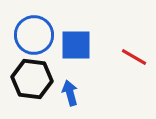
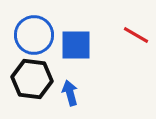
red line: moved 2 px right, 22 px up
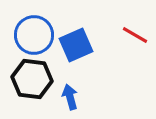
red line: moved 1 px left
blue square: rotated 24 degrees counterclockwise
blue arrow: moved 4 px down
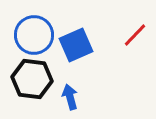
red line: rotated 76 degrees counterclockwise
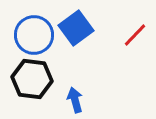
blue square: moved 17 px up; rotated 12 degrees counterclockwise
blue arrow: moved 5 px right, 3 px down
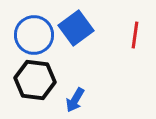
red line: rotated 36 degrees counterclockwise
black hexagon: moved 3 px right, 1 px down
blue arrow: rotated 135 degrees counterclockwise
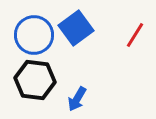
red line: rotated 24 degrees clockwise
blue arrow: moved 2 px right, 1 px up
